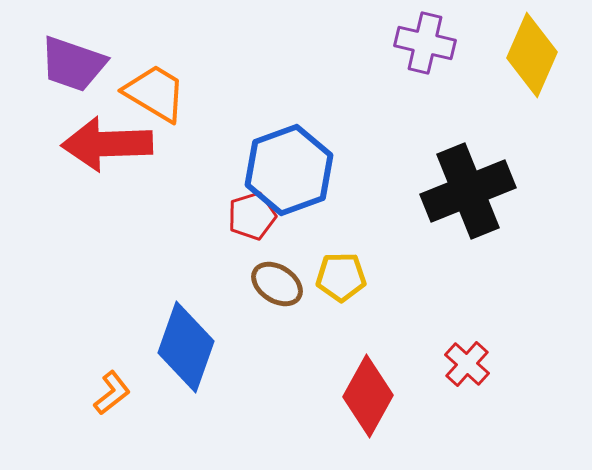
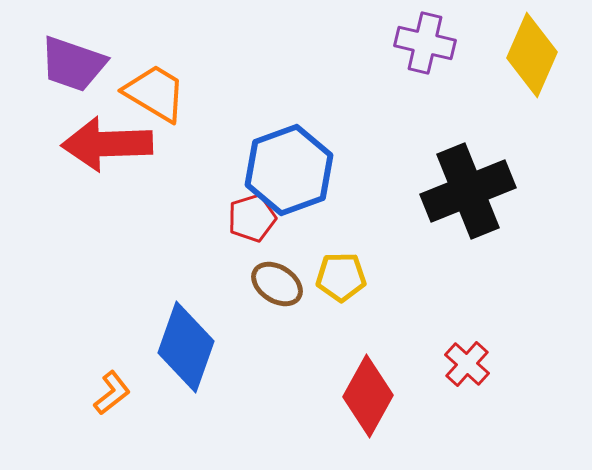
red pentagon: moved 2 px down
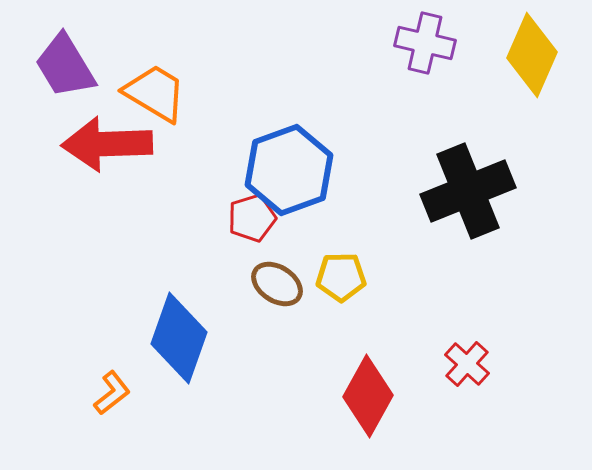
purple trapezoid: moved 8 px left, 2 px down; rotated 40 degrees clockwise
blue diamond: moved 7 px left, 9 px up
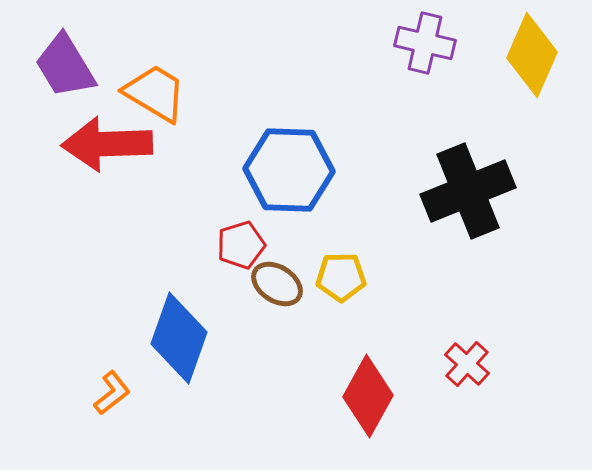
blue hexagon: rotated 22 degrees clockwise
red pentagon: moved 11 px left, 27 px down
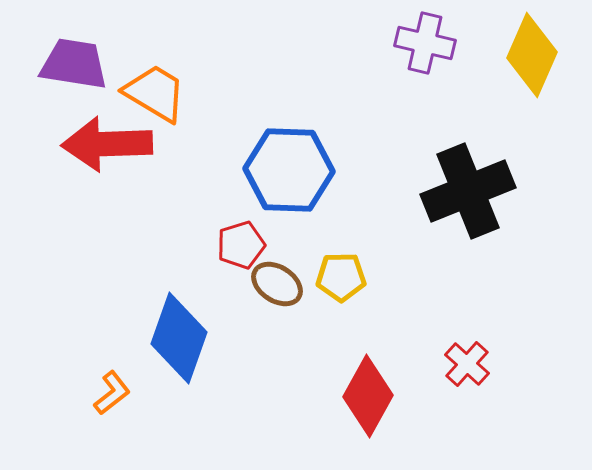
purple trapezoid: moved 9 px right, 2 px up; rotated 130 degrees clockwise
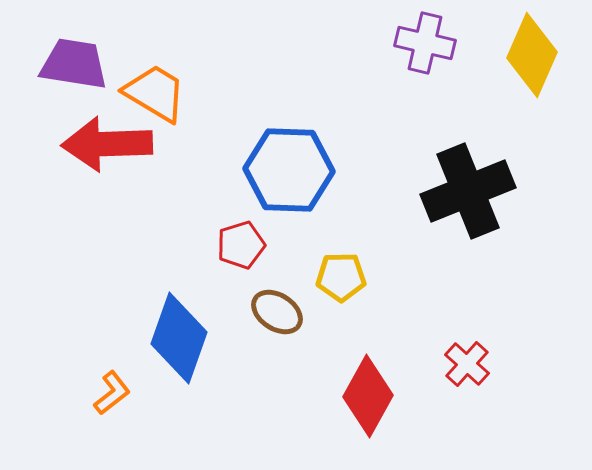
brown ellipse: moved 28 px down
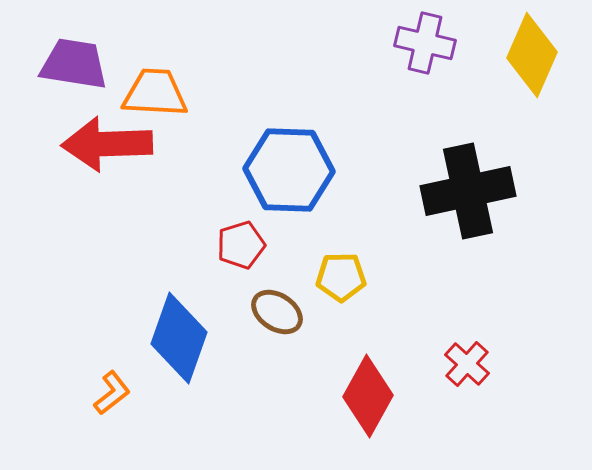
orange trapezoid: rotated 28 degrees counterclockwise
black cross: rotated 10 degrees clockwise
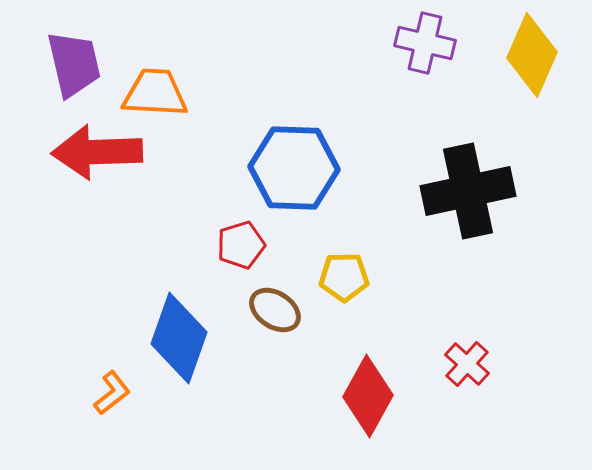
purple trapezoid: rotated 68 degrees clockwise
red arrow: moved 10 px left, 8 px down
blue hexagon: moved 5 px right, 2 px up
yellow pentagon: moved 3 px right
brown ellipse: moved 2 px left, 2 px up
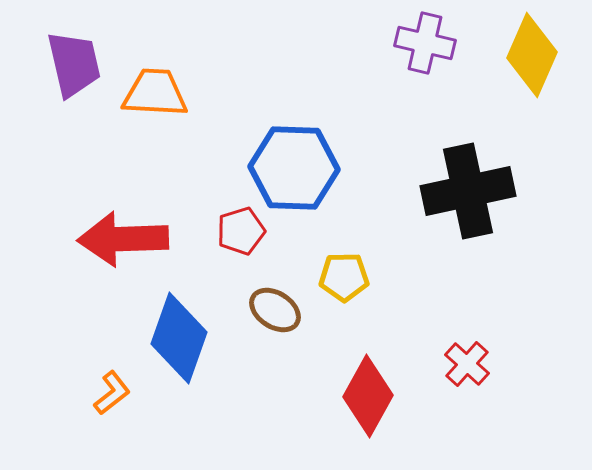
red arrow: moved 26 px right, 87 px down
red pentagon: moved 14 px up
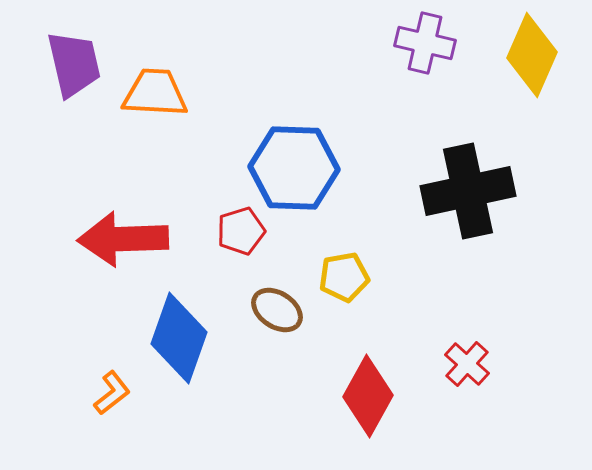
yellow pentagon: rotated 9 degrees counterclockwise
brown ellipse: moved 2 px right
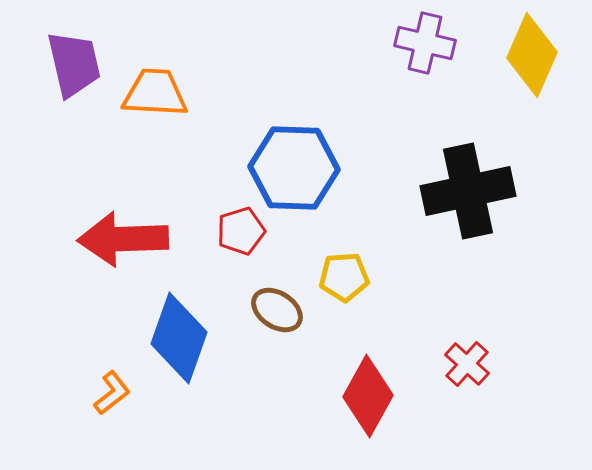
yellow pentagon: rotated 6 degrees clockwise
